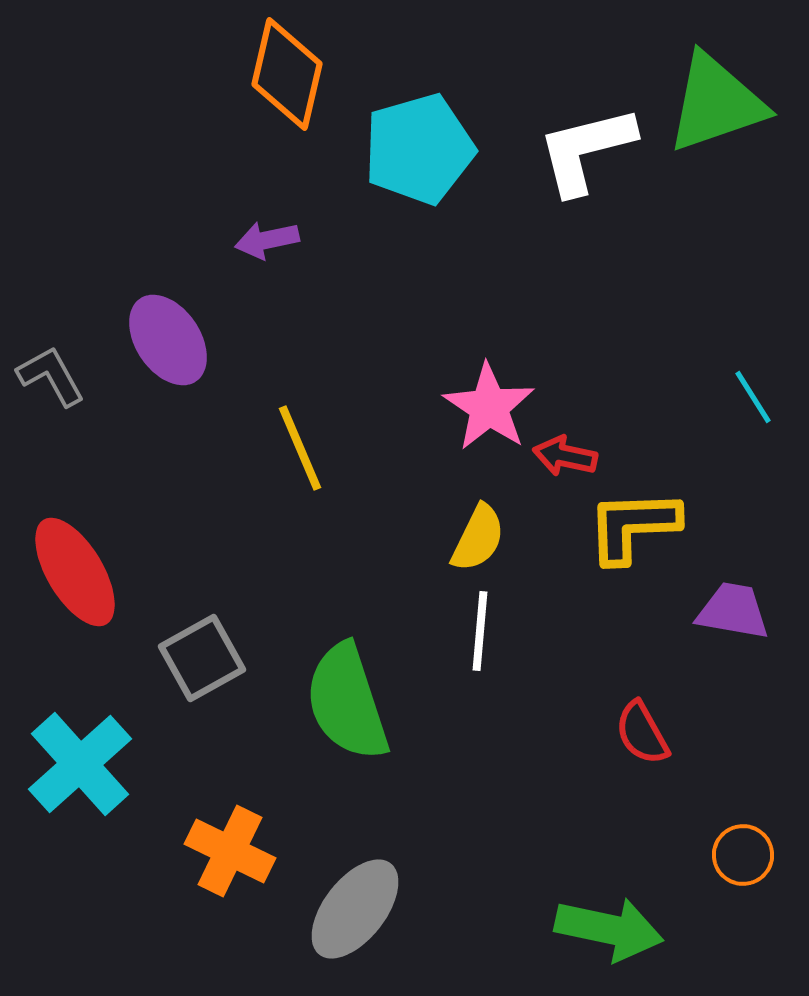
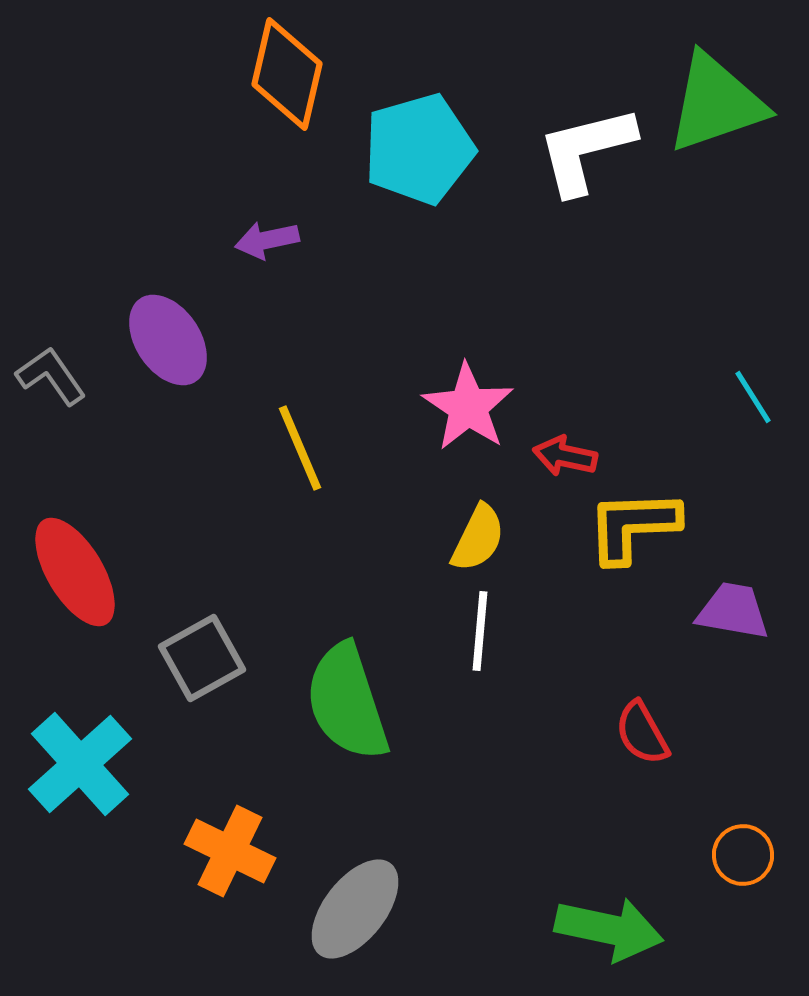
gray L-shape: rotated 6 degrees counterclockwise
pink star: moved 21 px left
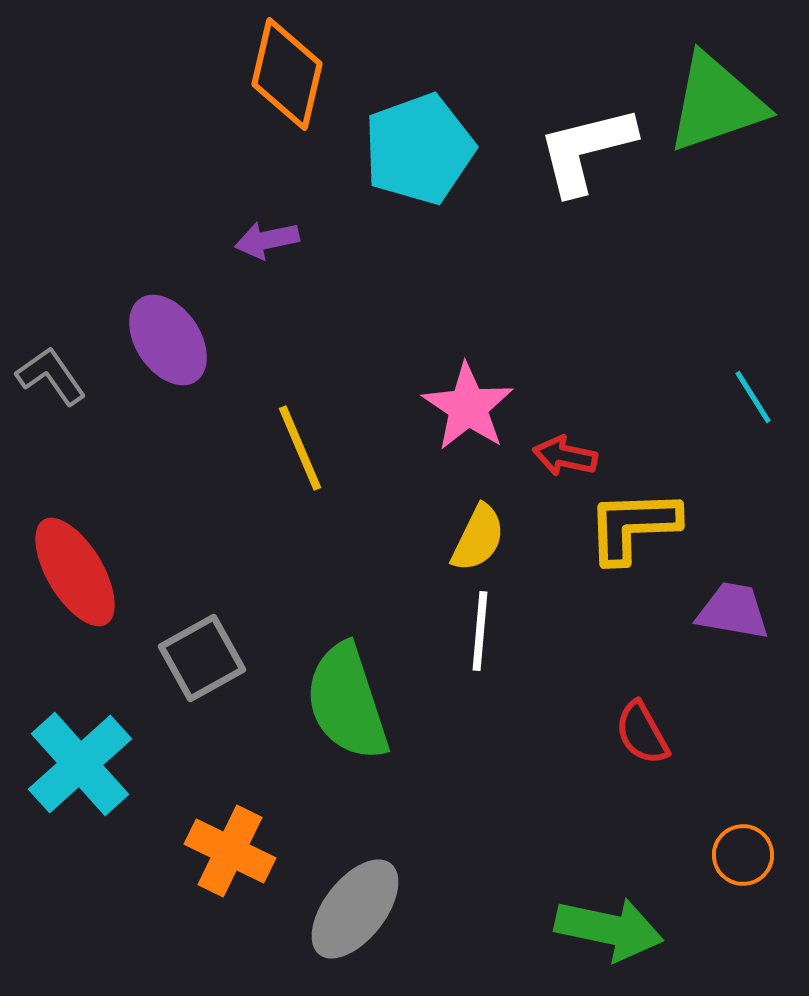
cyan pentagon: rotated 4 degrees counterclockwise
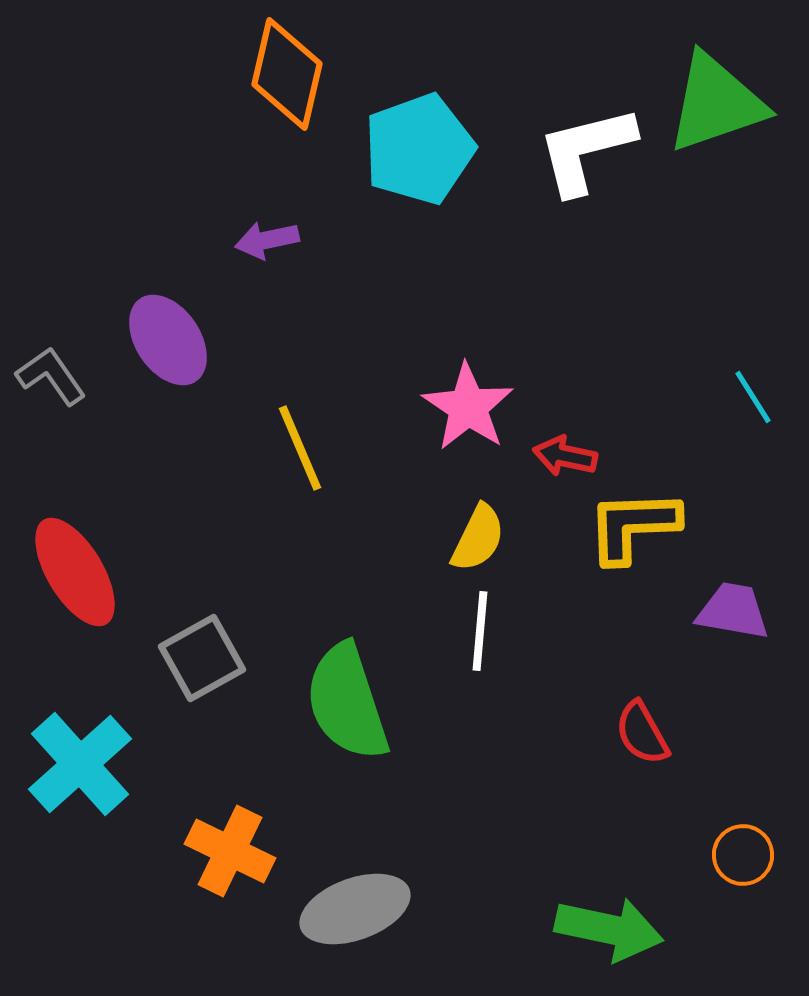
gray ellipse: rotated 32 degrees clockwise
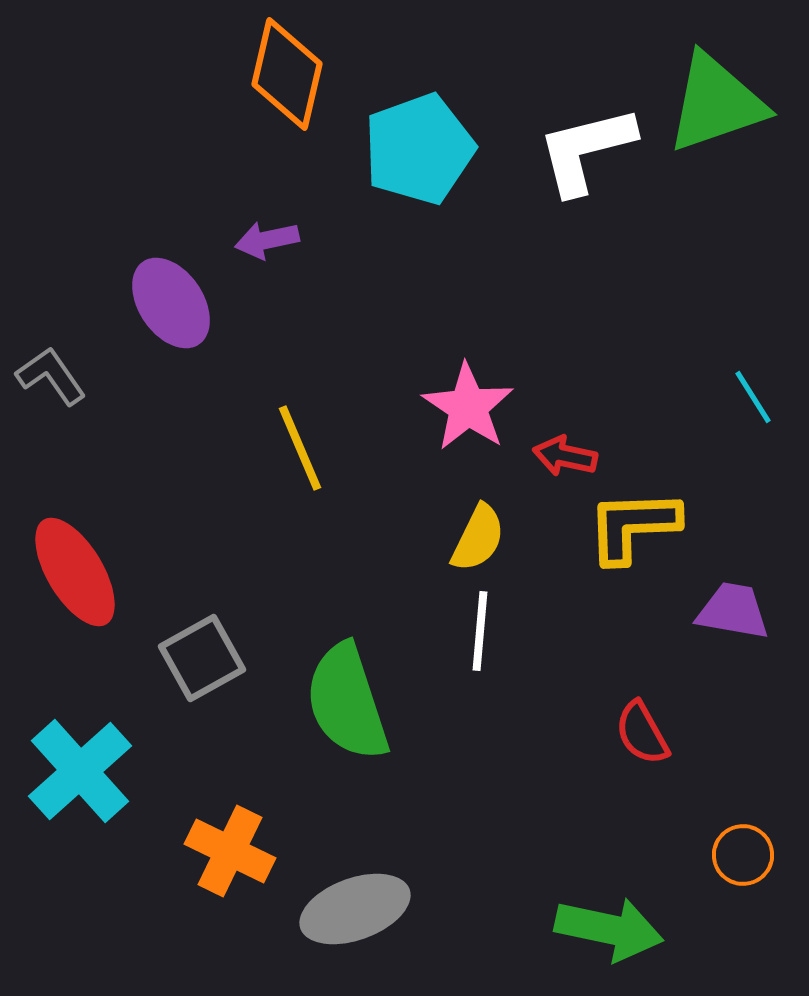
purple ellipse: moved 3 px right, 37 px up
cyan cross: moved 7 px down
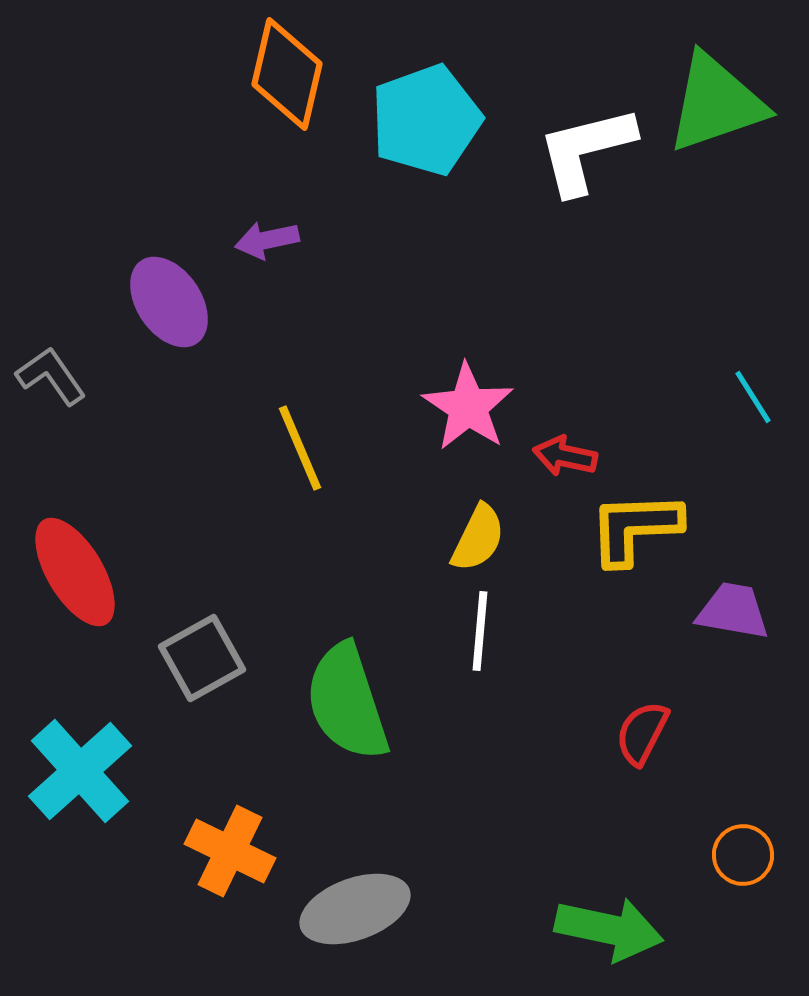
cyan pentagon: moved 7 px right, 29 px up
purple ellipse: moved 2 px left, 1 px up
yellow L-shape: moved 2 px right, 2 px down
red semicircle: rotated 56 degrees clockwise
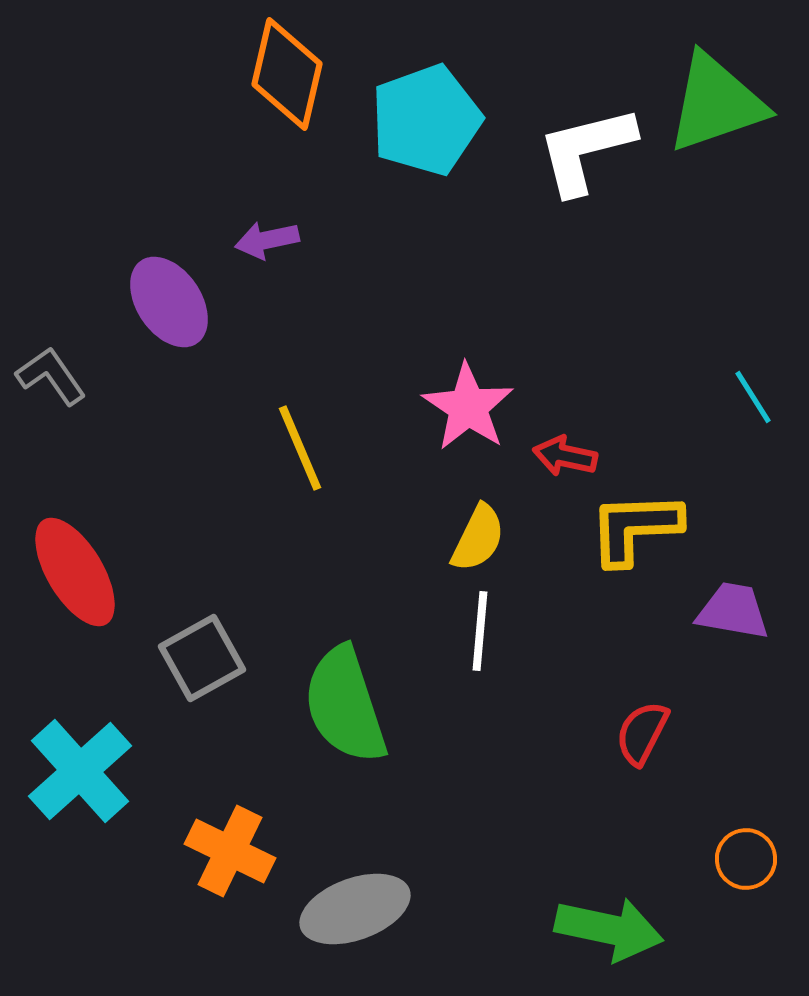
green semicircle: moved 2 px left, 3 px down
orange circle: moved 3 px right, 4 px down
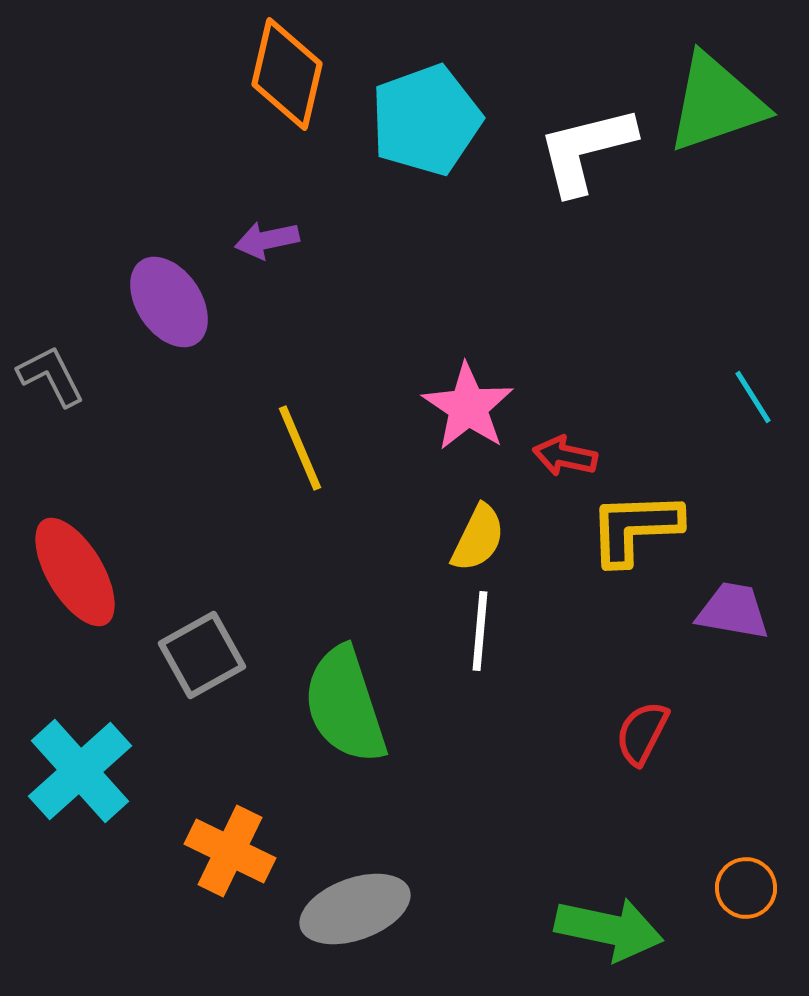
gray L-shape: rotated 8 degrees clockwise
gray square: moved 3 px up
orange circle: moved 29 px down
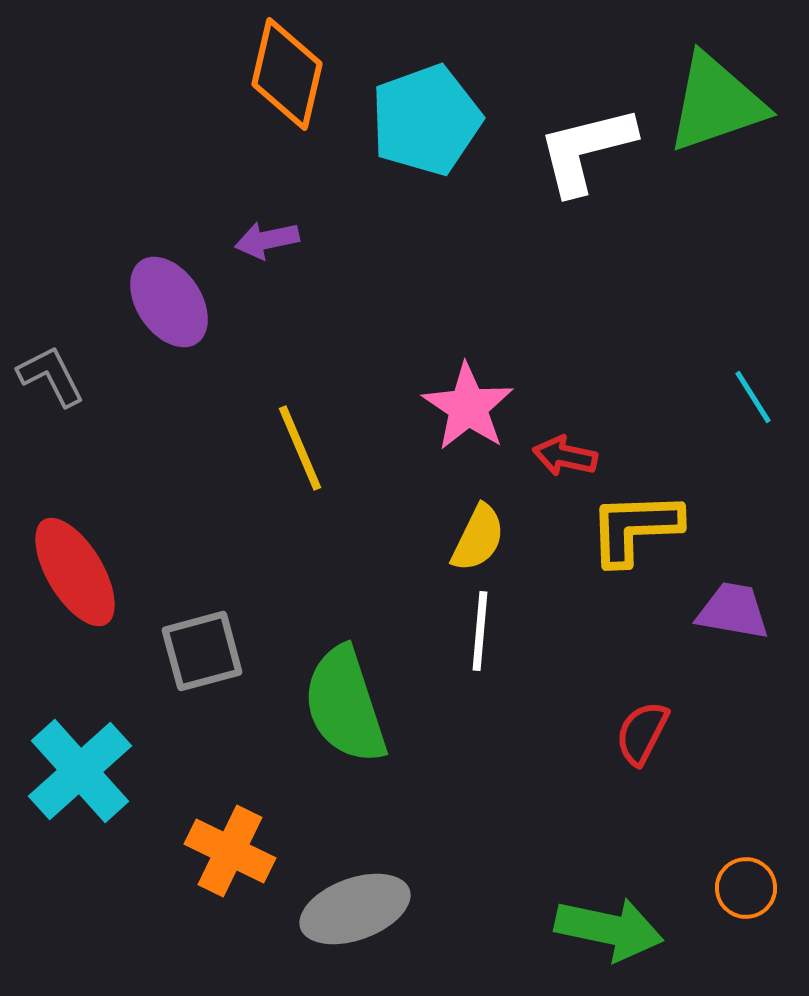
gray square: moved 4 px up; rotated 14 degrees clockwise
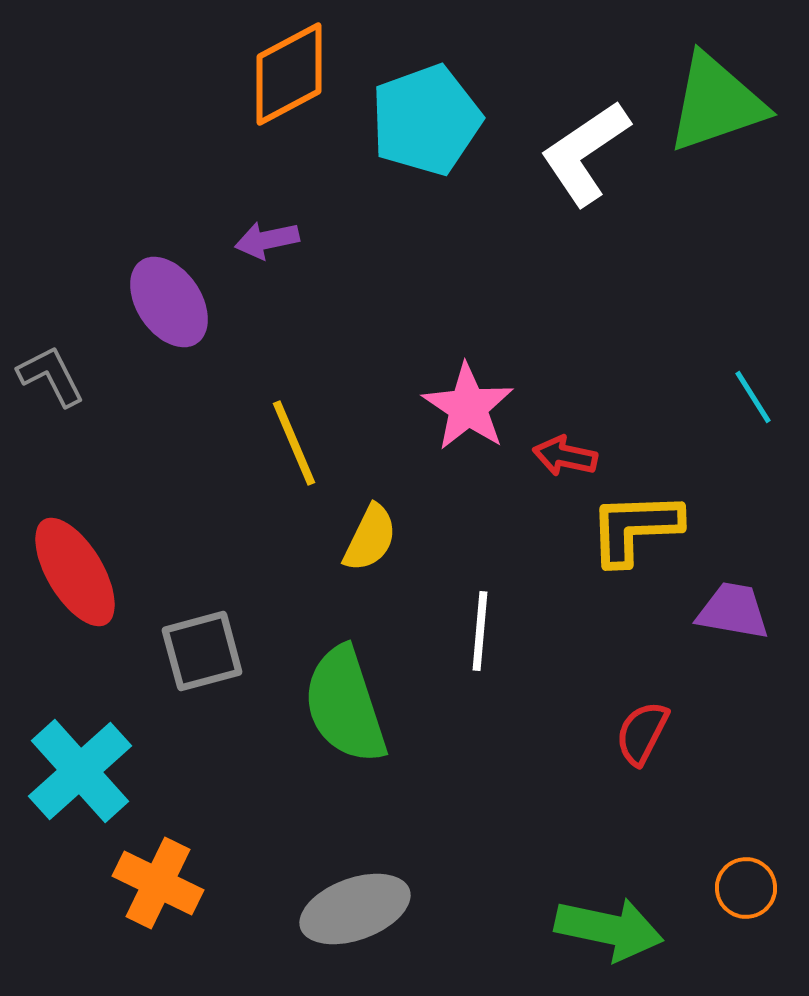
orange diamond: moved 2 px right; rotated 49 degrees clockwise
white L-shape: moved 1 px left, 3 px down; rotated 20 degrees counterclockwise
yellow line: moved 6 px left, 5 px up
yellow semicircle: moved 108 px left
orange cross: moved 72 px left, 32 px down
